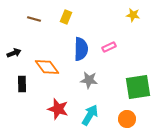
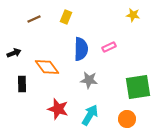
brown line: rotated 40 degrees counterclockwise
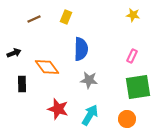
pink rectangle: moved 23 px right, 9 px down; rotated 40 degrees counterclockwise
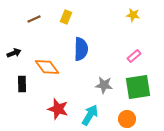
pink rectangle: moved 2 px right; rotated 24 degrees clockwise
gray star: moved 15 px right, 5 px down
